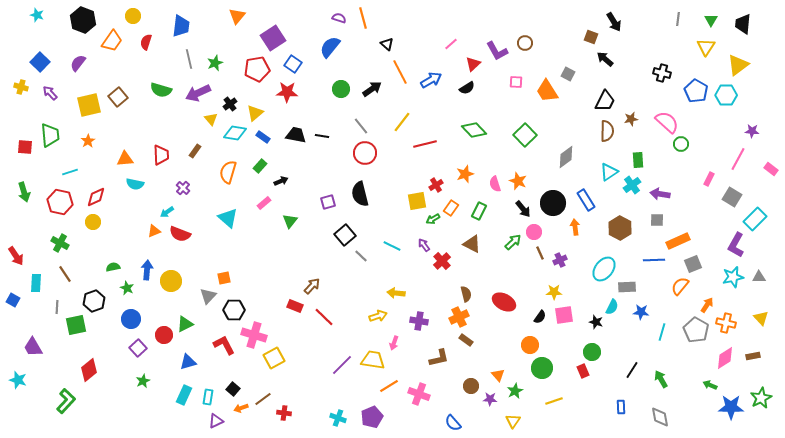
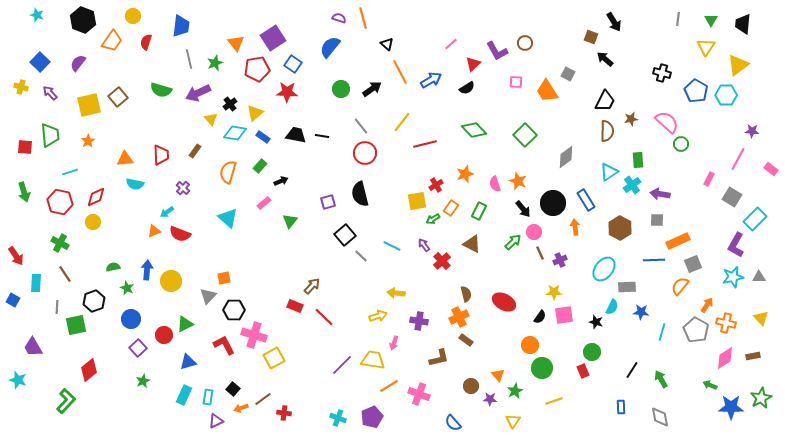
orange triangle at (237, 16): moved 1 px left, 27 px down; rotated 18 degrees counterclockwise
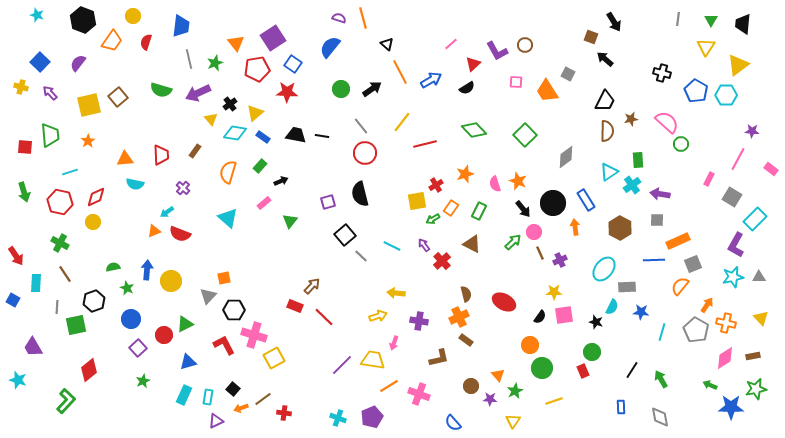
brown circle at (525, 43): moved 2 px down
green star at (761, 398): moved 5 px left, 9 px up; rotated 15 degrees clockwise
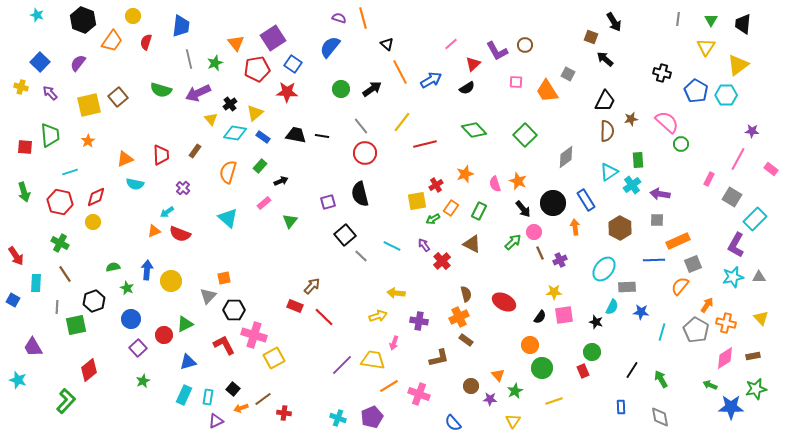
orange triangle at (125, 159): rotated 18 degrees counterclockwise
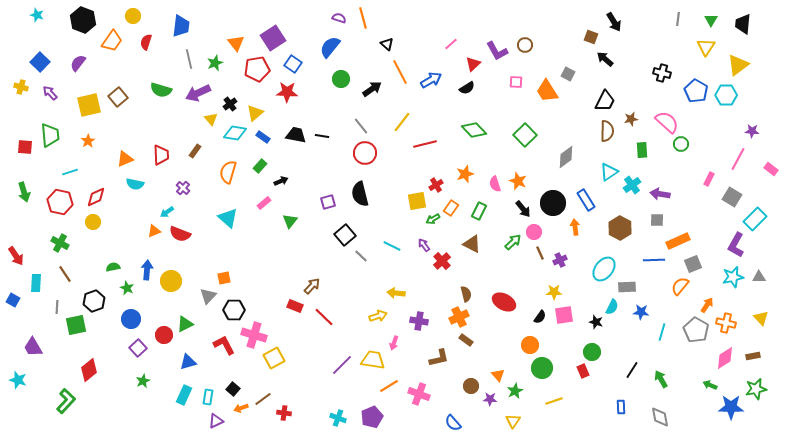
green circle at (341, 89): moved 10 px up
green rectangle at (638, 160): moved 4 px right, 10 px up
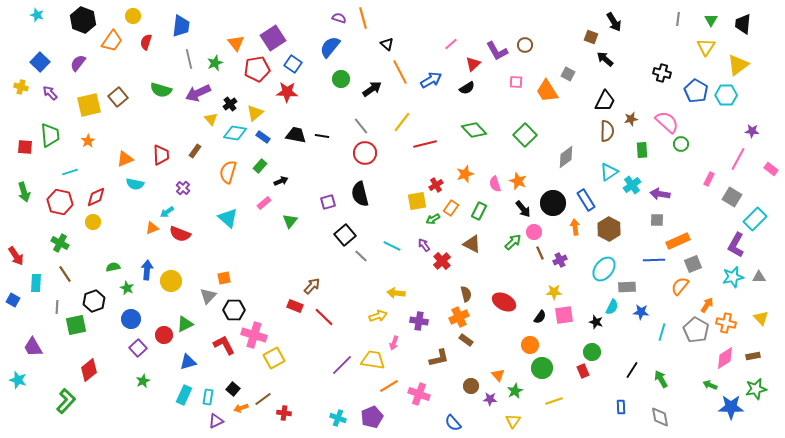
brown hexagon at (620, 228): moved 11 px left, 1 px down
orange triangle at (154, 231): moved 2 px left, 3 px up
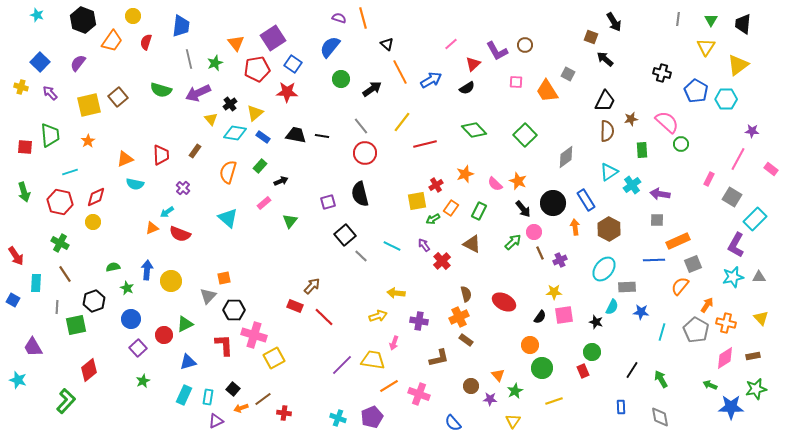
cyan hexagon at (726, 95): moved 4 px down
pink semicircle at (495, 184): rotated 28 degrees counterclockwise
red L-shape at (224, 345): rotated 25 degrees clockwise
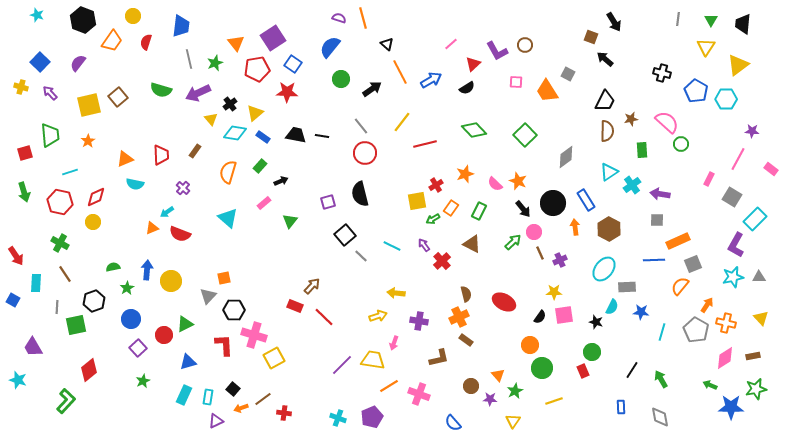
red square at (25, 147): moved 6 px down; rotated 21 degrees counterclockwise
green star at (127, 288): rotated 16 degrees clockwise
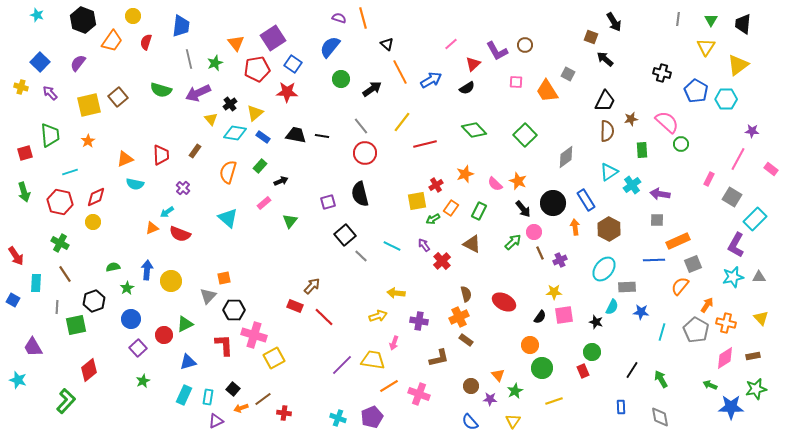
blue semicircle at (453, 423): moved 17 px right, 1 px up
